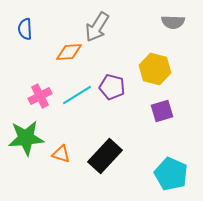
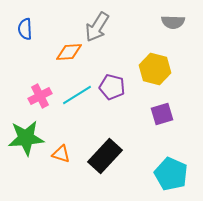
purple square: moved 3 px down
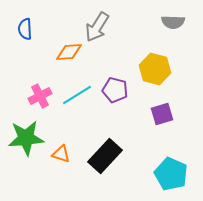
purple pentagon: moved 3 px right, 3 px down
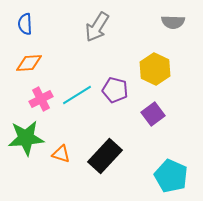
blue semicircle: moved 5 px up
orange diamond: moved 40 px left, 11 px down
yellow hexagon: rotated 12 degrees clockwise
pink cross: moved 1 px right, 3 px down
purple square: moved 9 px left; rotated 20 degrees counterclockwise
cyan pentagon: moved 2 px down
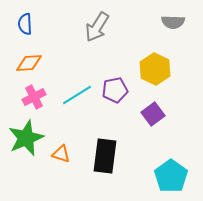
purple pentagon: rotated 25 degrees counterclockwise
pink cross: moved 7 px left, 2 px up
green star: rotated 18 degrees counterclockwise
black rectangle: rotated 36 degrees counterclockwise
cyan pentagon: rotated 12 degrees clockwise
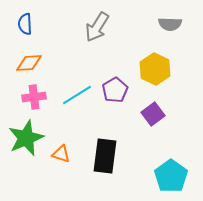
gray semicircle: moved 3 px left, 2 px down
purple pentagon: rotated 20 degrees counterclockwise
pink cross: rotated 20 degrees clockwise
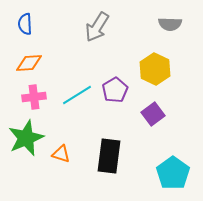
black rectangle: moved 4 px right
cyan pentagon: moved 2 px right, 3 px up
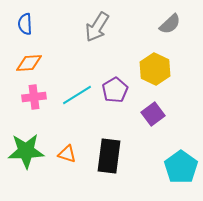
gray semicircle: rotated 45 degrees counterclockwise
green star: moved 13 px down; rotated 21 degrees clockwise
orange triangle: moved 6 px right
cyan pentagon: moved 8 px right, 6 px up
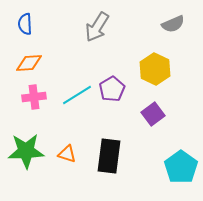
gray semicircle: moved 3 px right; rotated 20 degrees clockwise
purple pentagon: moved 3 px left, 1 px up
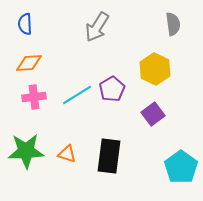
gray semicircle: rotated 75 degrees counterclockwise
